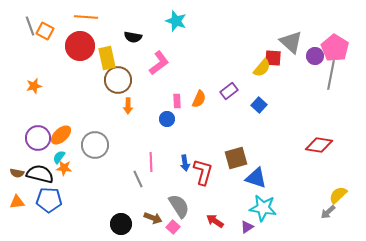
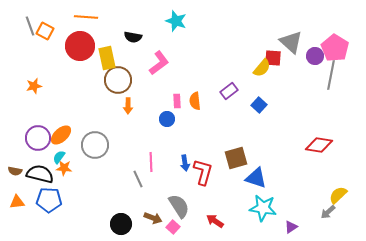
orange semicircle at (199, 99): moved 4 px left, 2 px down; rotated 150 degrees clockwise
brown semicircle at (17, 173): moved 2 px left, 2 px up
purple triangle at (247, 227): moved 44 px right
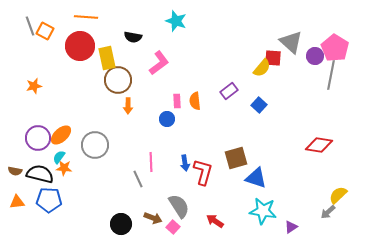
cyan star at (263, 208): moved 3 px down
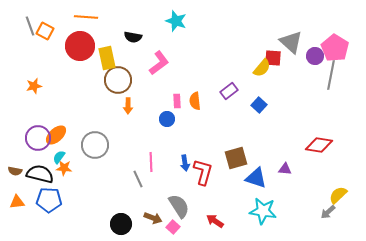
orange ellipse at (61, 135): moved 5 px left
purple triangle at (291, 227): moved 6 px left, 58 px up; rotated 40 degrees clockwise
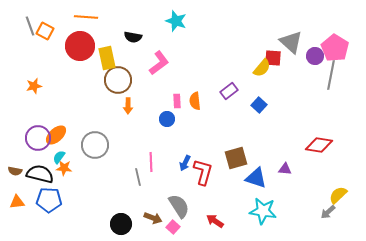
blue arrow at (185, 163): rotated 35 degrees clockwise
gray line at (138, 179): moved 2 px up; rotated 12 degrees clockwise
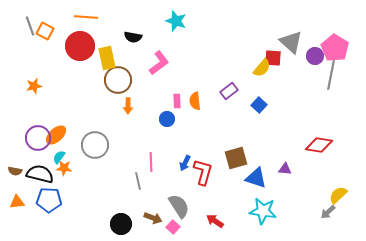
gray line at (138, 177): moved 4 px down
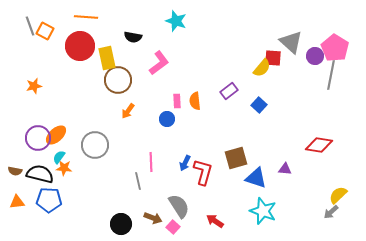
orange arrow at (128, 106): moved 5 px down; rotated 35 degrees clockwise
cyan star at (263, 211): rotated 12 degrees clockwise
gray arrow at (328, 212): moved 3 px right
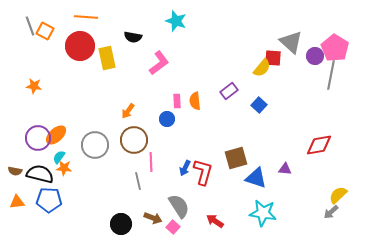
brown circle at (118, 80): moved 16 px right, 60 px down
orange star at (34, 86): rotated 21 degrees clockwise
red diamond at (319, 145): rotated 20 degrees counterclockwise
blue arrow at (185, 163): moved 5 px down
cyan star at (263, 211): moved 2 px down; rotated 12 degrees counterclockwise
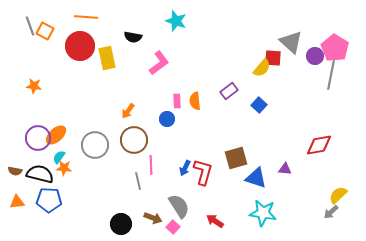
pink line at (151, 162): moved 3 px down
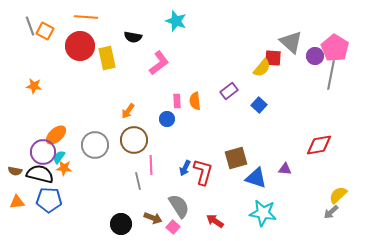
purple circle at (38, 138): moved 5 px right, 14 px down
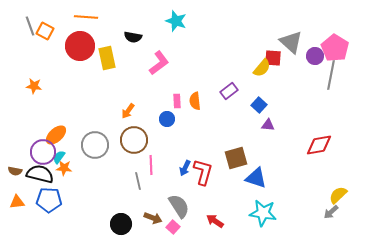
purple triangle at (285, 169): moved 17 px left, 44 px up
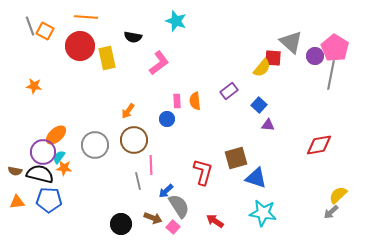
blue arrow at (185, 168): moved 19 px left, 23 px down; rotated 21 degrees clockwise
